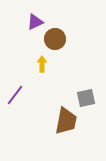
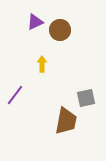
brown circle: moved 5 px right, 9 px up
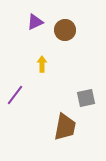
brown circle: moved 5 px right
brown trapezoid: moved 1 px left, 6 px down
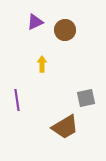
purple line: moved 2 px right, 5 px down; rotated 45 degrees counterclockwise
brown trapezoid: rotated 48 degrees clockwise
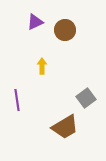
yellow arrow: moved 2 px down
gray square: rotated 24 degrees counterclockwise
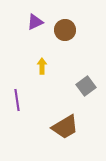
gray square: moved 12 px up
